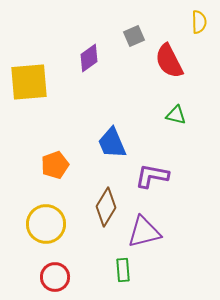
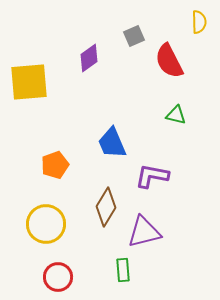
red circle: moved 3 px right
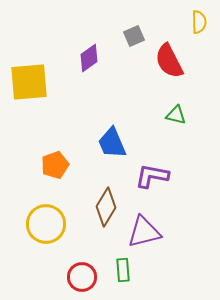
red circle: moved 24 px right
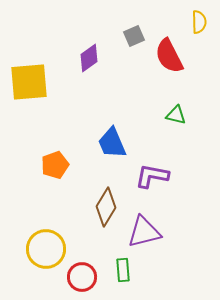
red semicircle: moved 5 px up
yellow circle: moved 25 px down
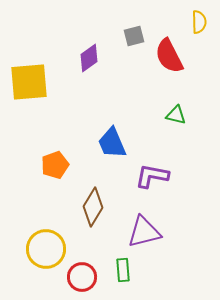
gray square: rotated 10 degrees clockwise
brown diamond: moved 13 px left
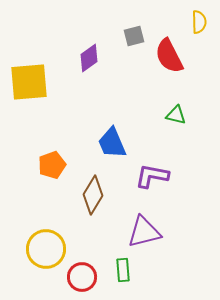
orange pentagon: moved 3 px left
brown diamond: moved 12 px up
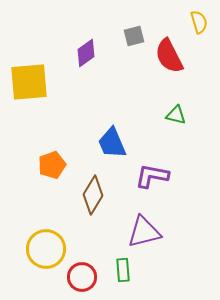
yellow semicircle: rotated 15 degrees counterclockwise
purple diamond: moved 3 px left, 5 px up
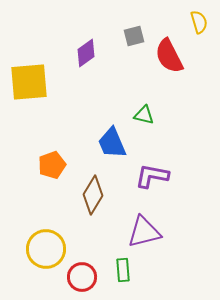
green triangle: moved 32 px left
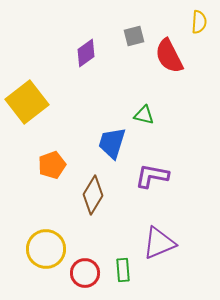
yellow semicircle: rotated 20 degrees clockwise
yellow square: moved 2 px left, 20 px down; rotated 33 degrees counterclockwise
blue trapezoid: rotated 40 degrees clockwise
purple triangle: moved 15 px right, 11 px down; rotated 9 degrees counterclockwise
red circle: moved 3 px right, 4 px up
